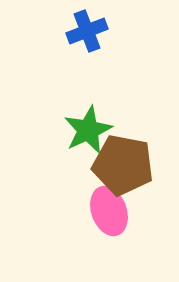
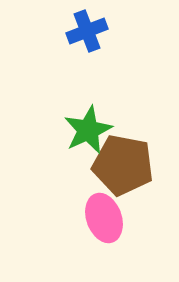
pink ellipse: moved 5 px left, 7 px down
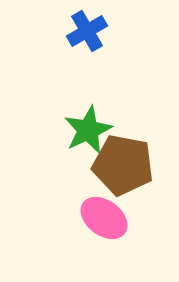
blue cross: rotated 9 degrees counterclockwise
pink ellipse: rotated 33 degrees counterclockwise
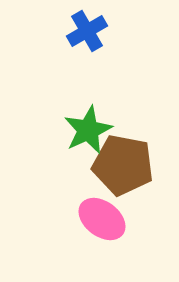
pink ellipse: moved 2 px left, 1 px down
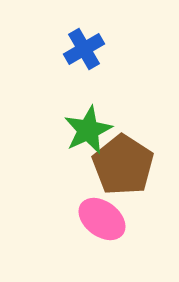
blue cross: moved 3 px left, 18 px down
brown pentagon: rotated 22 degrees clockwise
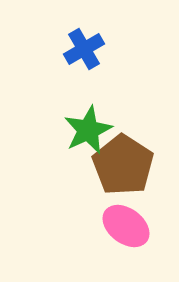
pink ellipse: moved 24 px right, 7 px down
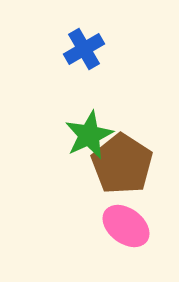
green star: moved 1 px right, 5 px down
brown pentagon: moved 1 px left, 1 px up
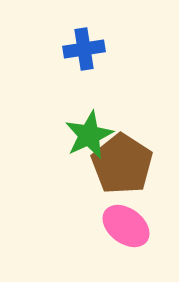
blue cross: rotated 21 degrees clockwise
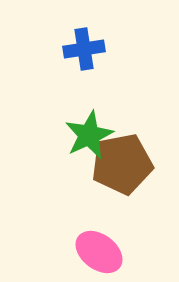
brown pentagon: rotated 28 degrees clockwise
pink ellipse: moved 27 px left, 26 px down
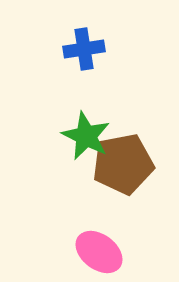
green star: moved 3 px left, 1 px down; rotated 21 degrees counterclockwise
brown pentagon: moved 1 px right
